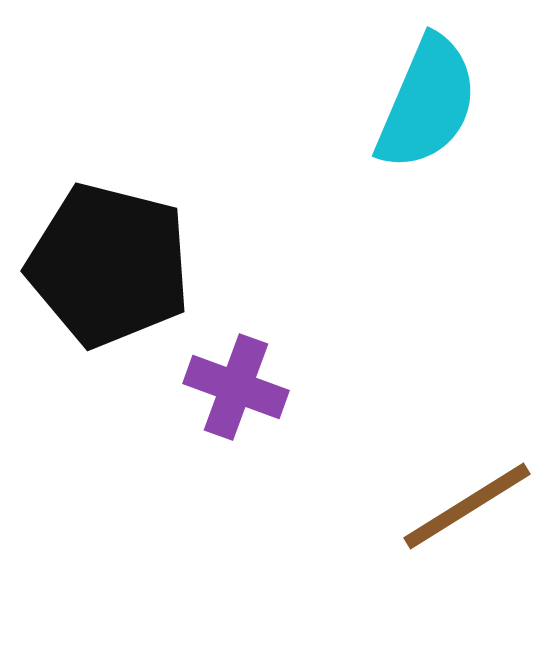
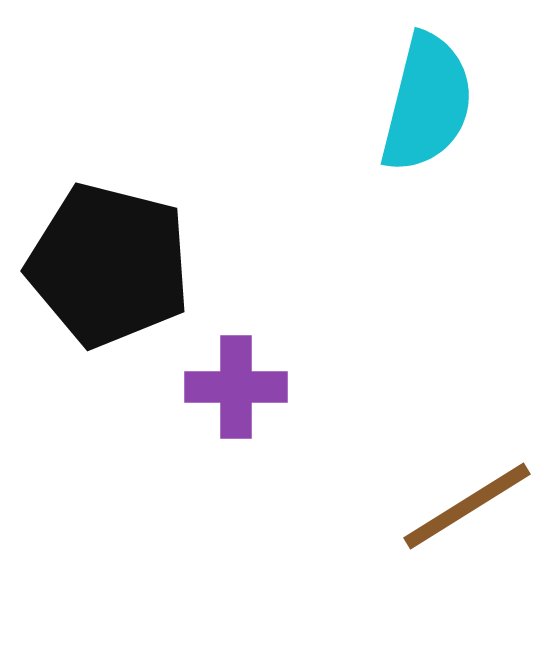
cyan semicircle: rotated 9 degrees counterclockwise
purple cross: rotated 20 degrees counterclockwise
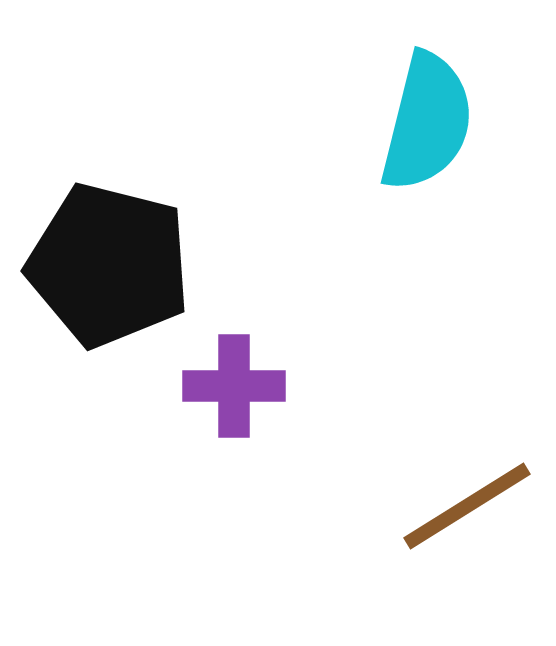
cyan semicircle: moved 19 px down
purple cross: moved 2 px left, 1 px up
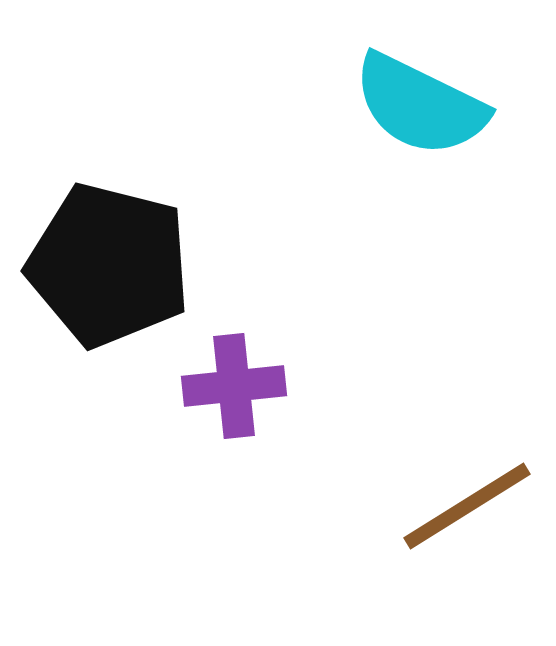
cyan semicircle: moved 7 px left, 17 px up; rotated 102 degrees clockwise
purple cross: rotated 6 degrees counterclockwise
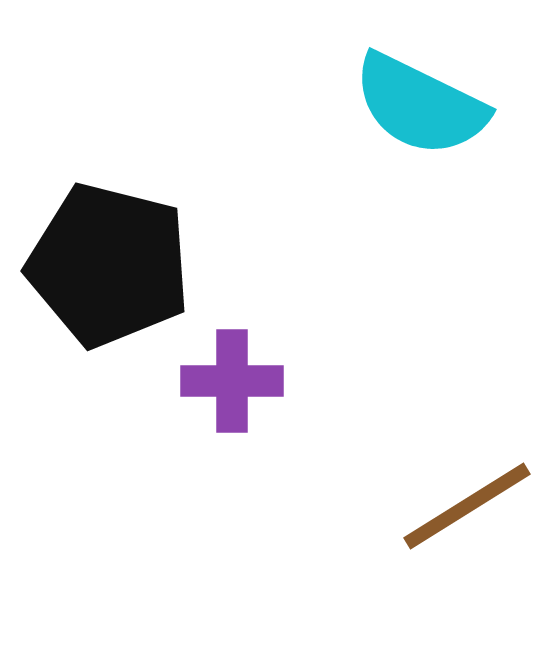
purple cross: moved 2 px left, 5 px up; rotated 6 degrees clockwise
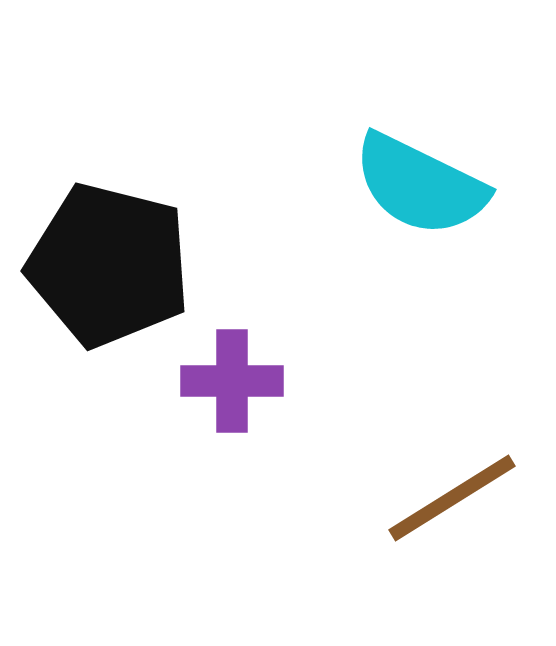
cyan semicircle: moved 80 px down
brown line: moved 15 px left, 8 px up
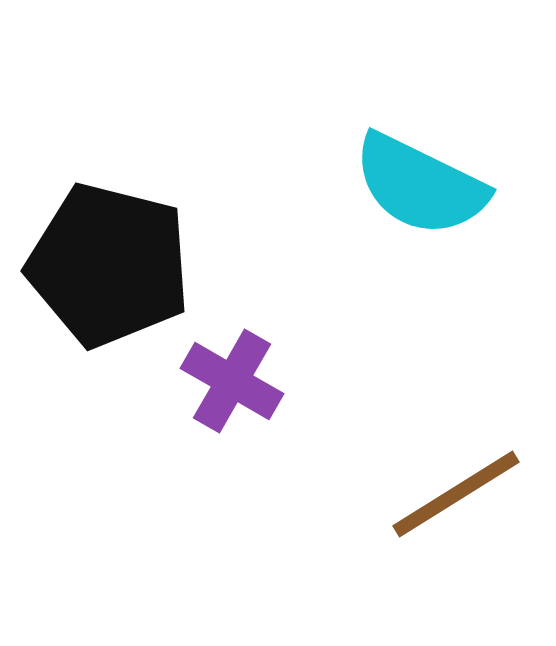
purple cross: rotated 30 degrees clockwise
brown line: moved 4 px right, 4 px up
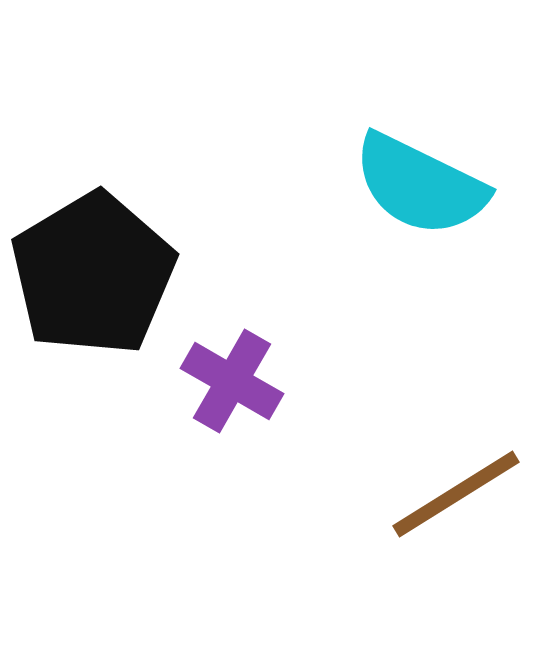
black pentagon: moved 16 px left, 9 px down; rotated 27 degrees clockwise
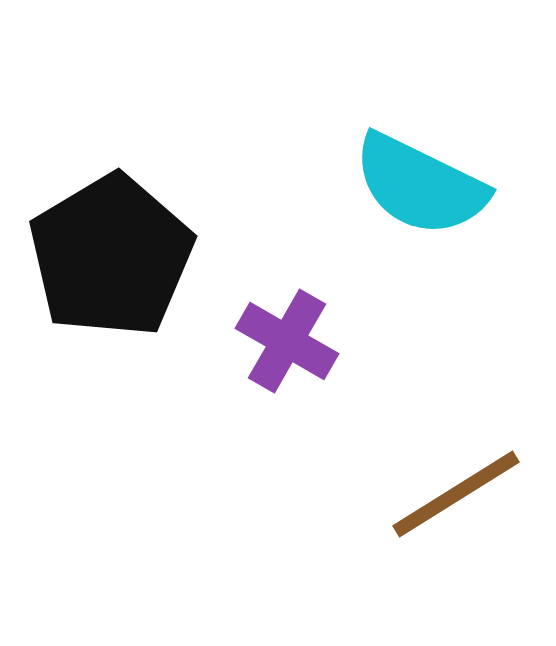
black pentagon: moved 18 px right, 18 px up
purple cross: moved 55 px right, 40 px up
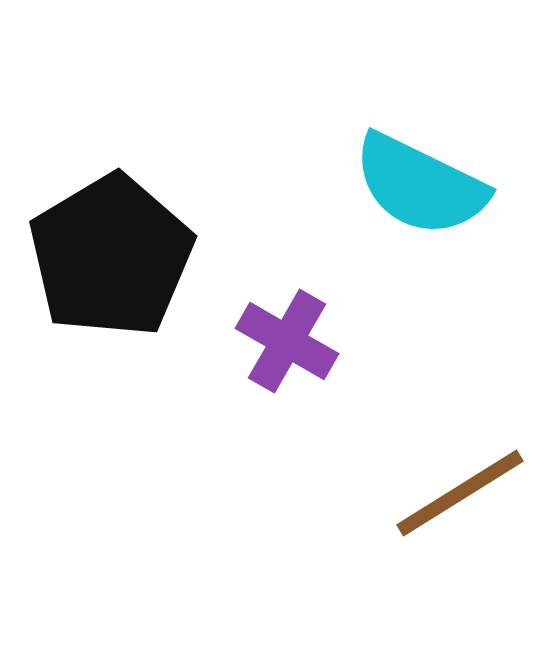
brown line: moved 4 px right, 1 px up
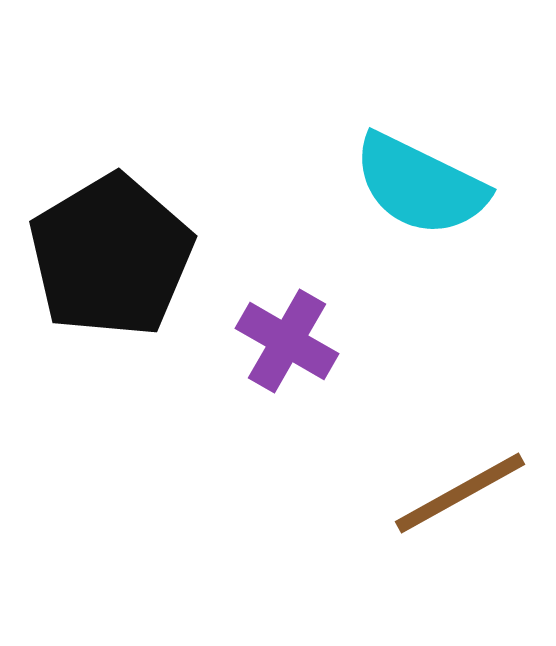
brown line: rotated 3 degrees clockwise
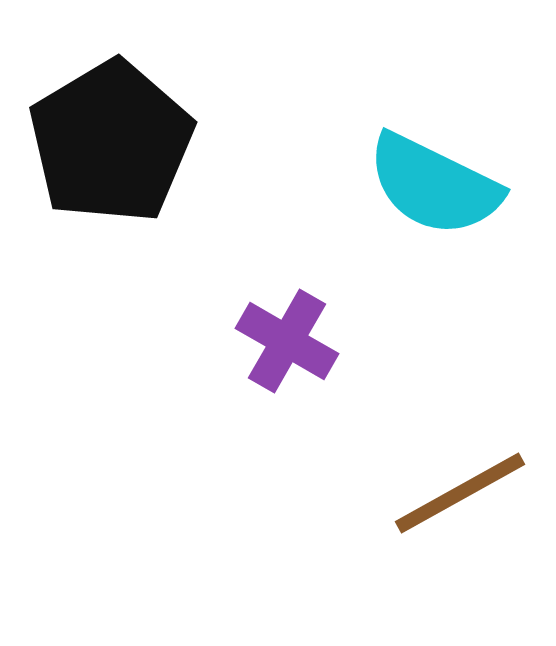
cyan semicircle: moved 14 px right
black pentagon: moved 114 px up
